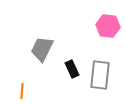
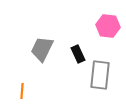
black rectangle: moved 6 px right, 15 px up
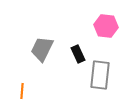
pink hexagon: moved 2 px left
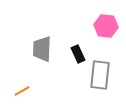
gray trapezoid: rotated 24 degrees counterclockwise
orange line: rotated 56 degrees clockwise
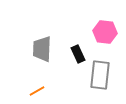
pink hexagon: moved 1 px left, 6 px down
orange line: moved 15 px right
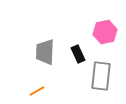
pink hexagon: rotated 20 degrees counterclockwise
gray trapezoid: moved 3 px right, 3 px down
gray rectangle: moved 1 px right, 1 px down
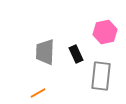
black rectangle: moved 2 px left
orange line: moved 1 px right, 2 px down
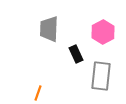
pink hexagon: moved 2 px left; rotated 15 degrees counterclockwise
gray trapezoid: moved 4 px right, 23 px up
orange line: rotated 42 degrees counterclockwise
